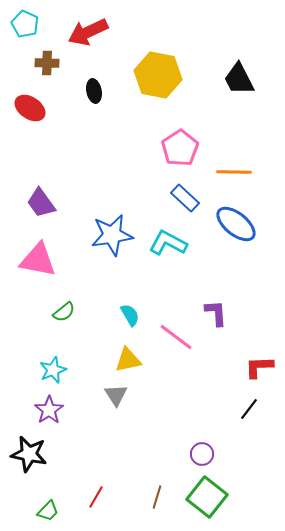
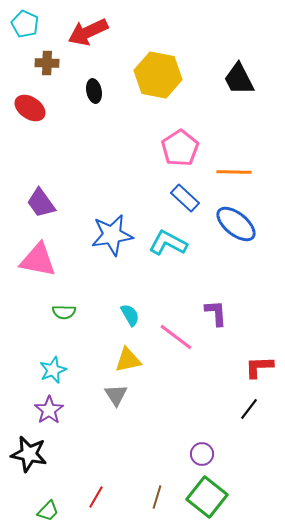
green semicircle: rotated 40 degrees clockwise
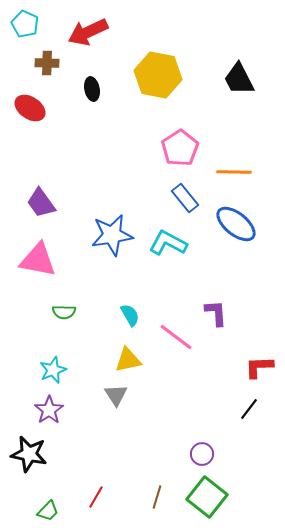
black ellipse: moved 2 px left, 2 px up
blue rectangle: rotated 8 degrees clockwise
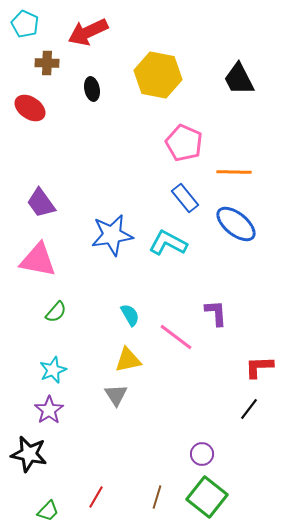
pink pentagon: moved 4 px right, 5 px up; rotated 15 degrees counterclockwise
green semicircle: moved 8 px left; rotated 50 degrees counterclockwise
